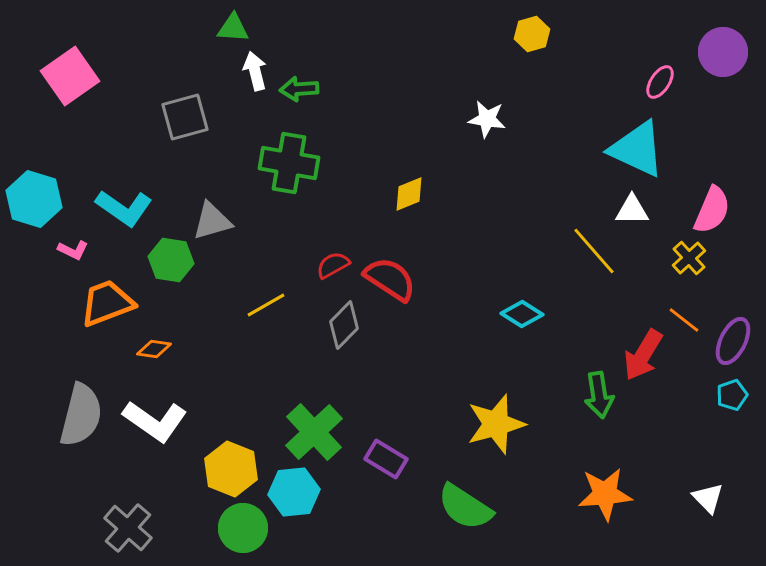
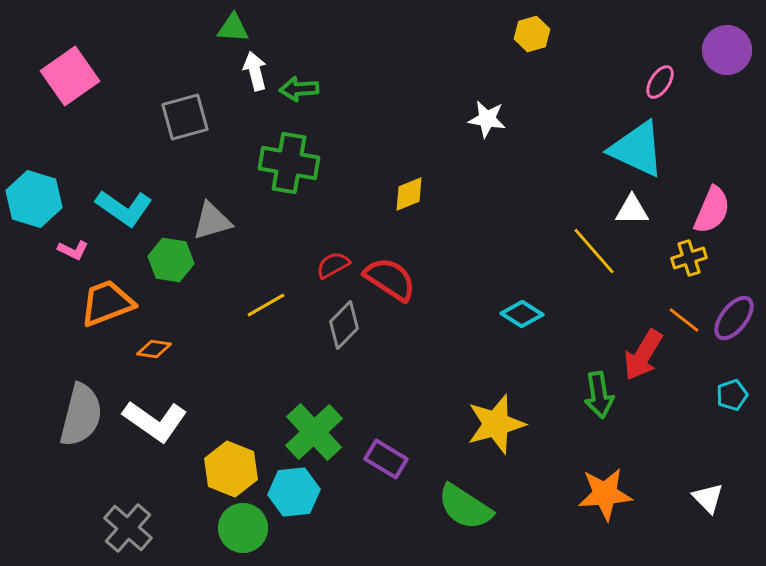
purple circle at (723, 52): moved 4 px right, 2 px up
yellow cross at (689, 258): rotated 24 degrees clockwise
purple ellipse at (733, 341): moved 1 px right, 23 px up; rotated 12 degrees clockwise
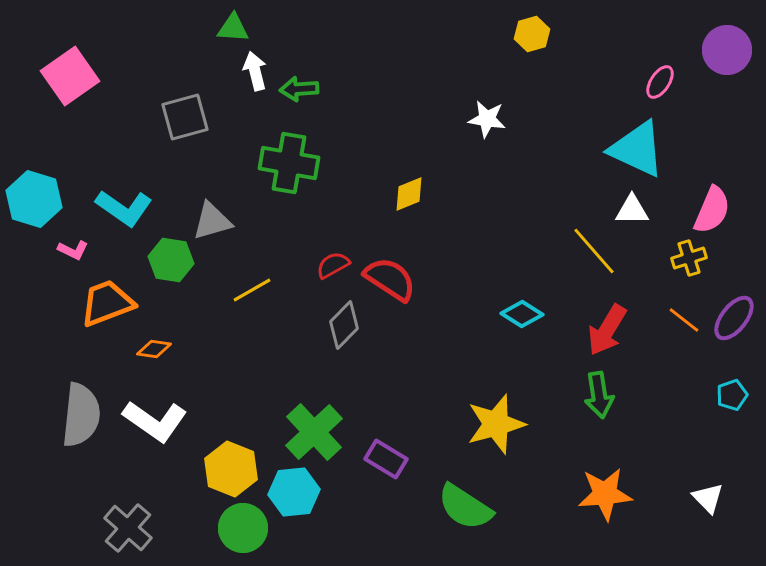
yellow line at (266, 305): moved 14 px left, 15 px up
red arrow at (643, 355): moved 36 px left, 25 px up
gray semicircle at (81, 415): rotated 8 degrees counterclockwise
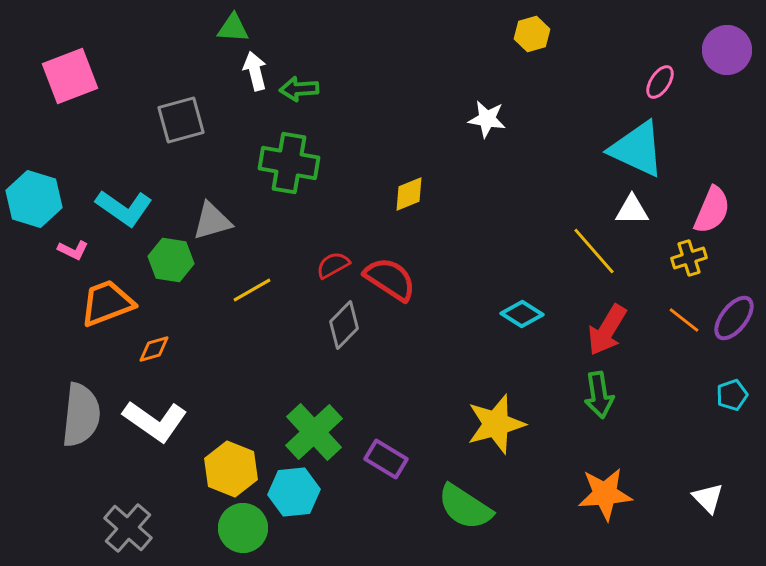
pink square at (70, 76): rotated 14 degrees clockwise
gray square at (185, 117): moved 4 px left, 3 px down
orange diamond at (154, 349): rotated 24 degrees counterclockwise
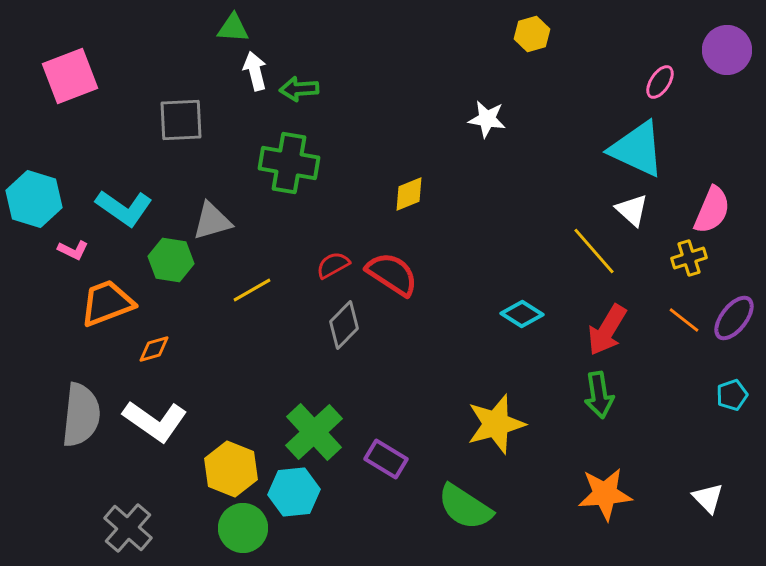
gray square at (181, 120): rotated 12 degrees clockwise
white triangle at (632, 210): rotated 42 degrees clockwise
red semicircle at (390, 279): moved 2 px right, 5 px up
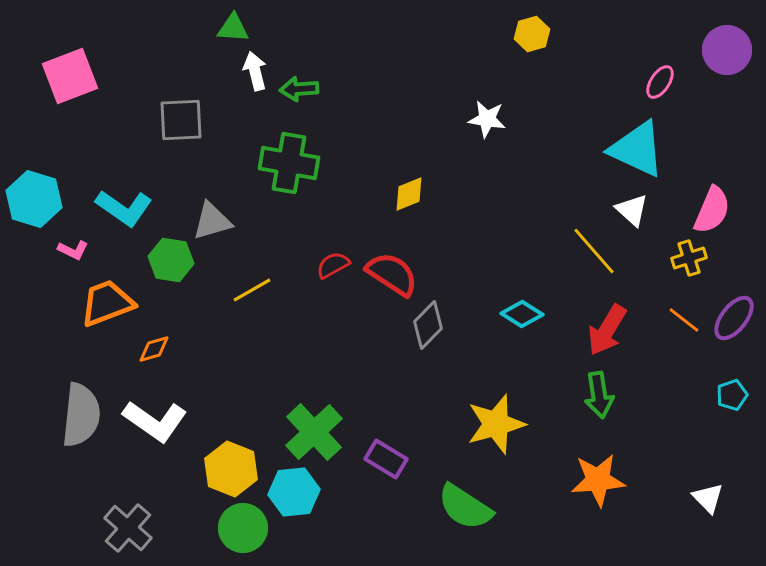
gray diamond at (344, 325): moved 84 px right
orange star at (605, 494): moved 7 px left, 14 px up
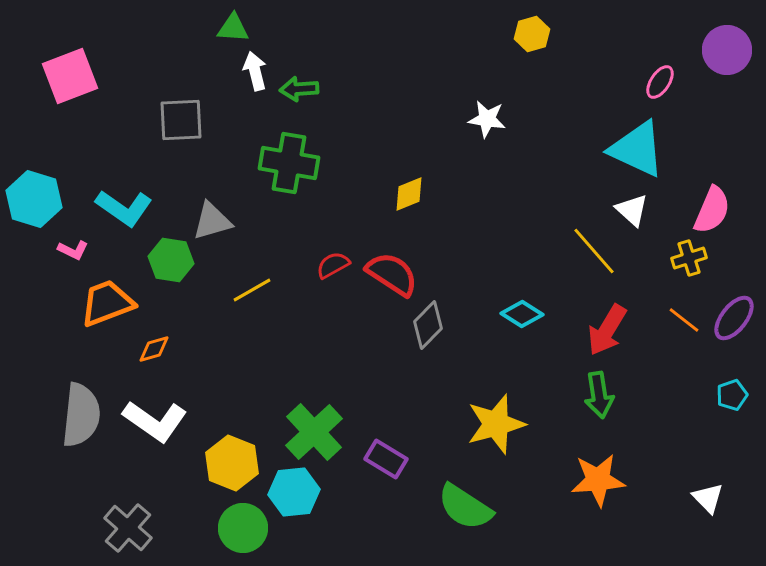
yellow hexagon at (231, 469): moved 1 px right, 6 px up
